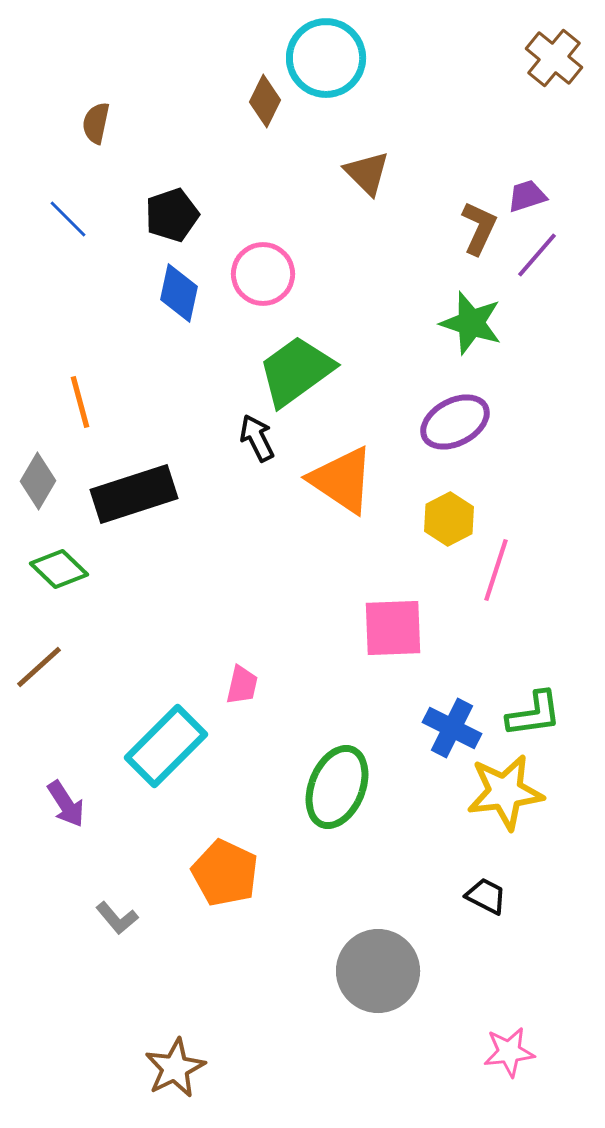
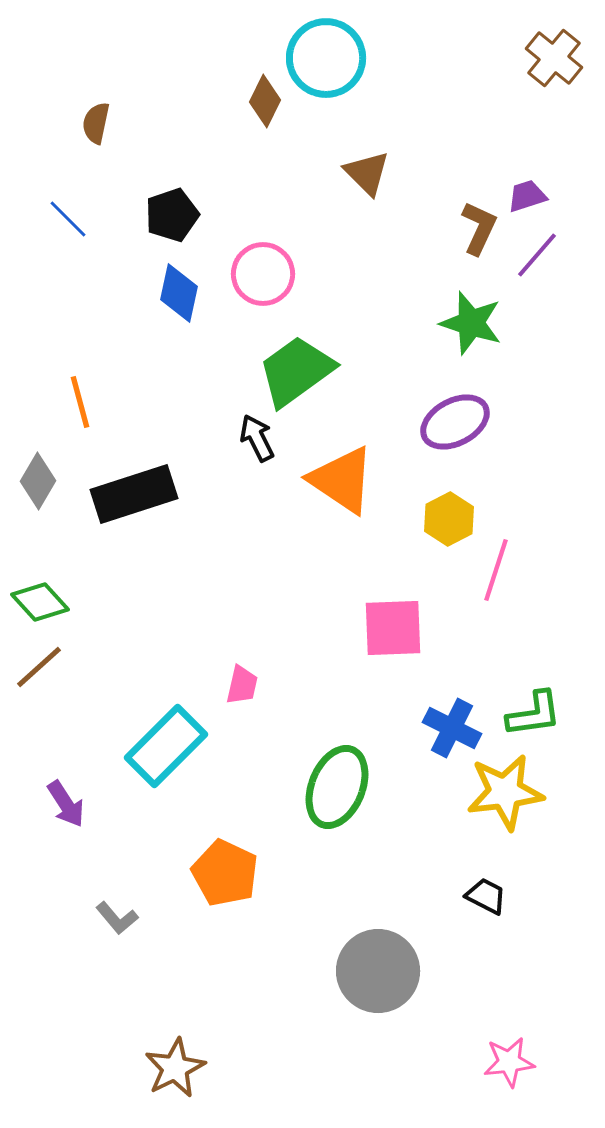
green diamond: moved 19 px left, 33 px down; rotated 4 degrees clockwise
pink star: moved 10 px down
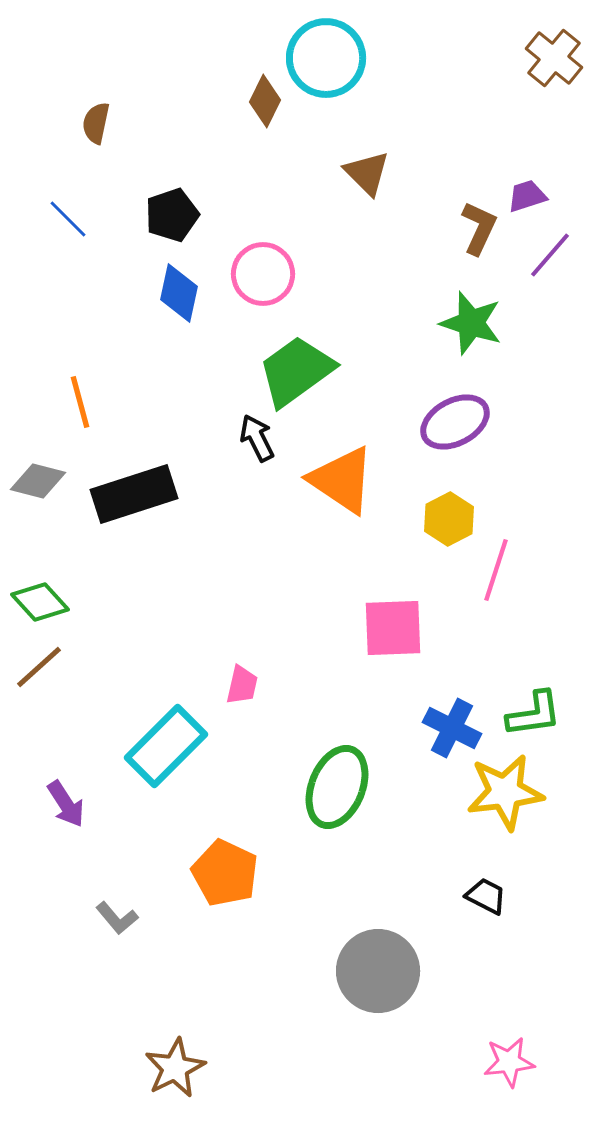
purple line: moved 13 px right
gray diamond: rotated 74 degrees clockwise
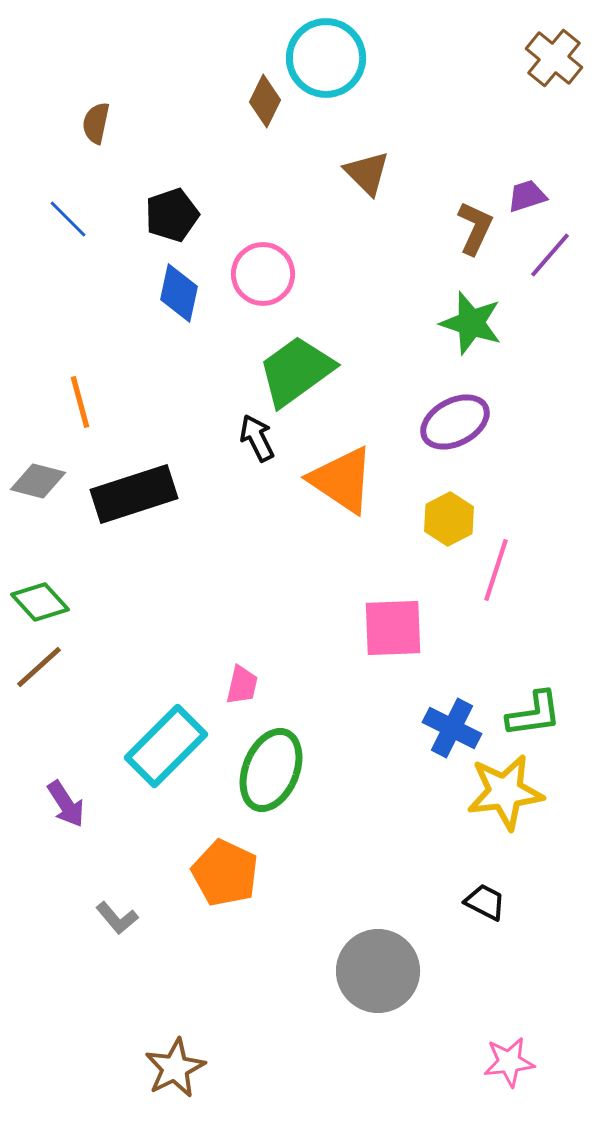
brown L-shape: moved 4 px left
green ellipse: moved 66 px left, 17 px up
black trapezoid: moved 1 px left, 6 px down
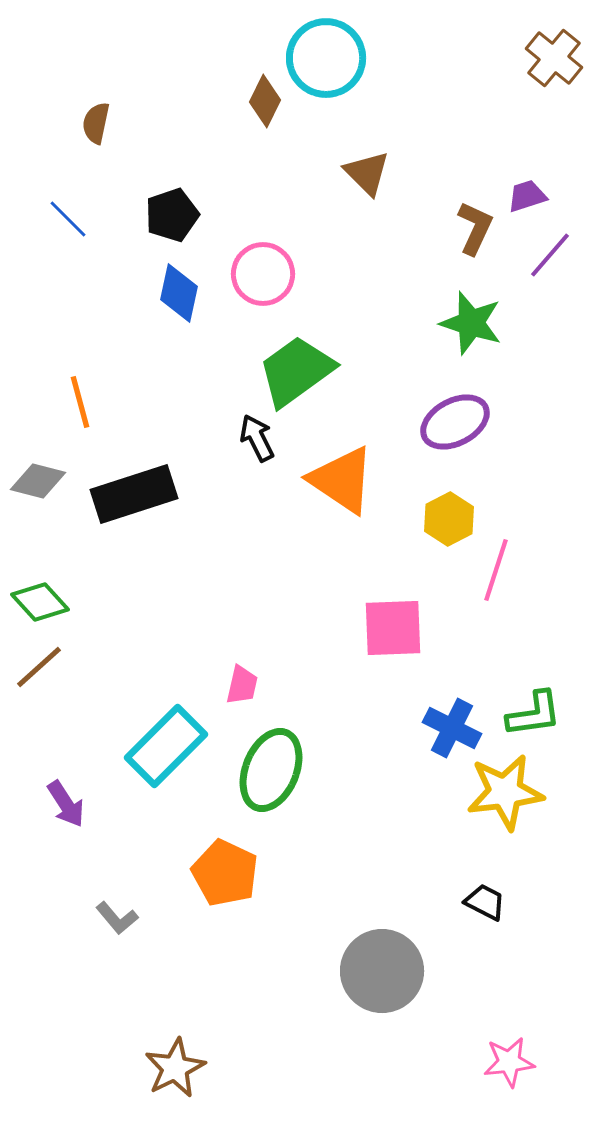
gray circle: moved 4 px right
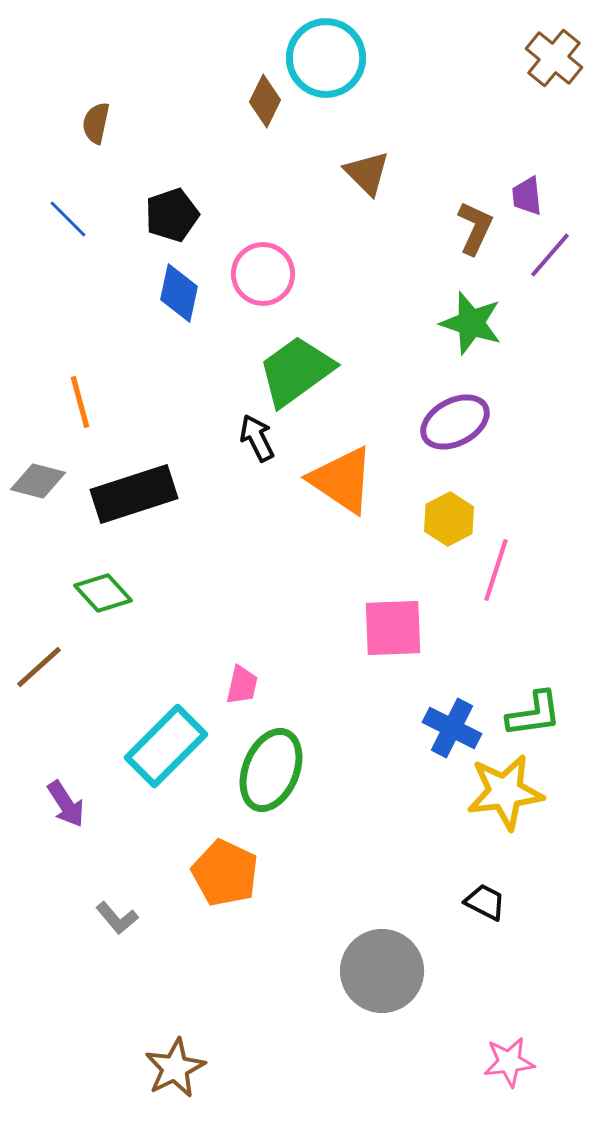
purple trapezoid: rotated 78 degrees counterclockwise
green diamond: moved 63 px right, 9 px up
